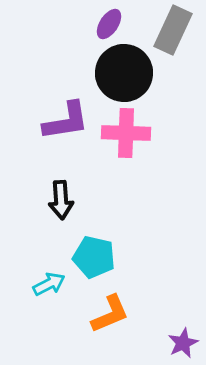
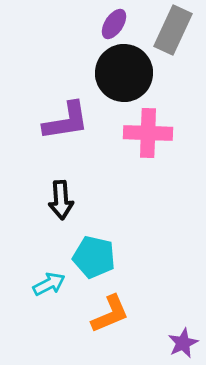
purple ellipse: moved 5 px right
pink cross: moved 22 px right
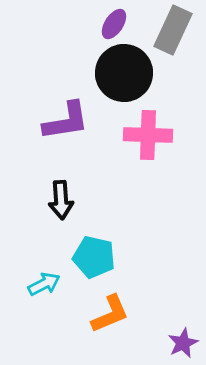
pink cross: moved 2 px down
cyan arrow: moved 5 px left
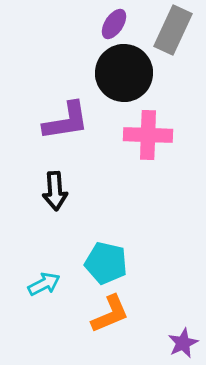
black arrow: moved 6 px left, 9 px up
cyan pentagon: moved 12 px right, 6 px down
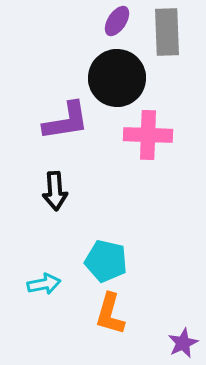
purple ellipse: moved 3 px right, 3 px up
gray rectangle: moved 6 px left, 2 px down; rotated 27 degrees counterclockwise
black circle: moved 7 px left, 5 px down
cyan pentagon: moved 2 px up
cyan arrow: rotated 16 degrees clockwise
orange L-shape: rotated 129 degrees clockwise
